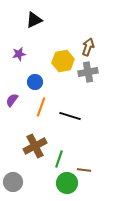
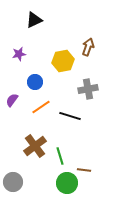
gray cross: moved 17 px down
orange line: rotated 36 degrees clockwise
brown cross: rotated 10 degrees counterclockwise
green line: moved 1 px right, 3 px up; rotated 36 degrees counterclockwise
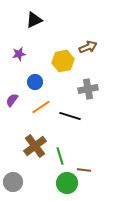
brown arrow: rotated 48 degrees clockwise
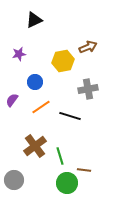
gray circle: moved 1 px right, 2 px up
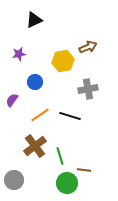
orange line: moved 1 px left, 8 px down
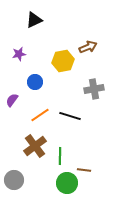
gray cross: moved 6 px right
green line: rotated 18 degrees clockwise
